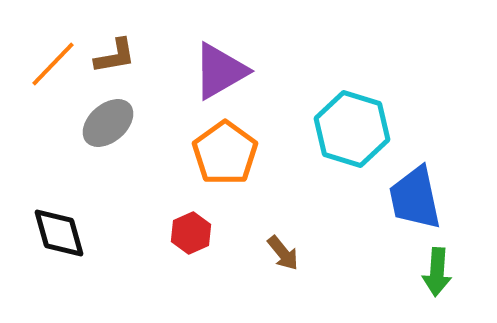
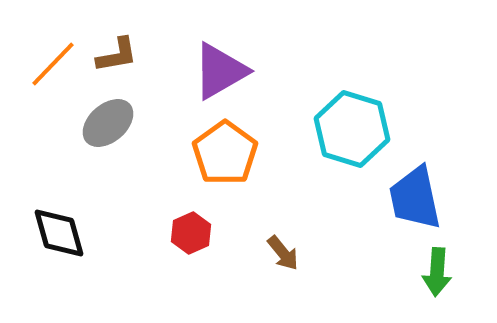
brown L-shape: moved 2 px right, 1 px up
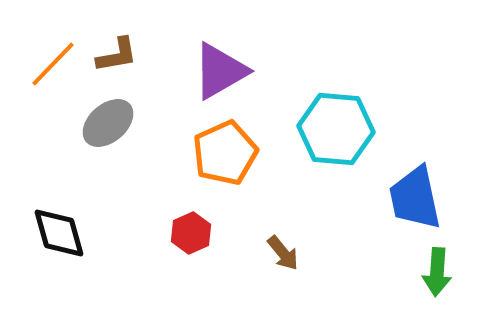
cyan hexagon: moved 16 px left; rotated 12 degrees counterclockwise
orange pentagon: rotated 12 degrees clockwise
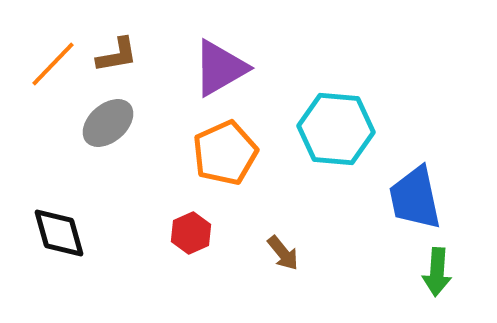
purple triangle: moved 3 px up
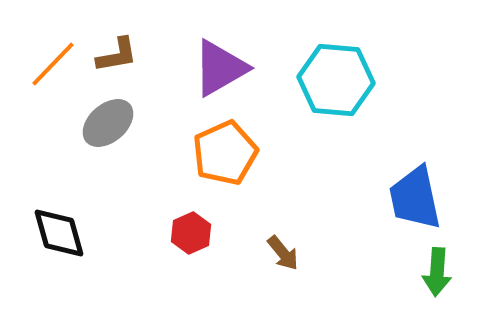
cyan hexagon: moved 49 px up
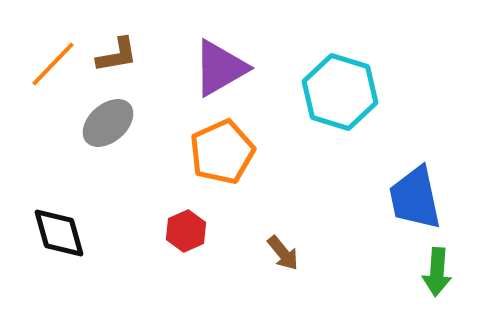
cyan hexagon: moved 4 px right, 12 px down; rotated 12 degrees clockwise
orange pentagon: moved 3 px left, 1 px up
red hexagon: moved 5 px left, 2 px up
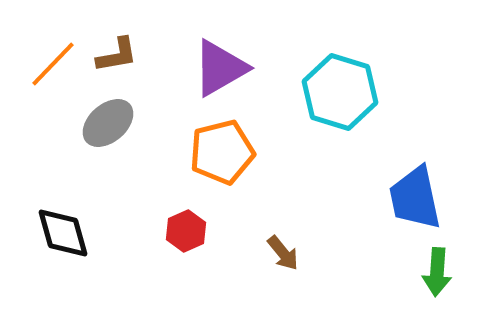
orange pentagon: rotated 10 degrees clockwise
black diamond: moved 4 px right
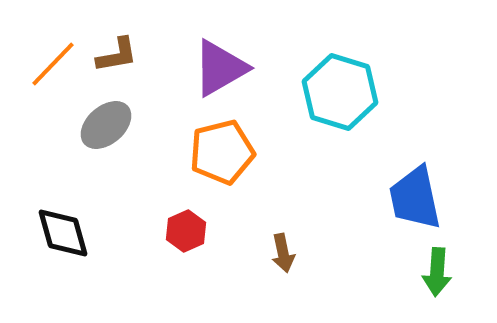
gray ellipse: moved 2 px left, 2 px down
brown arrow: rotated 27 degrees clockwise
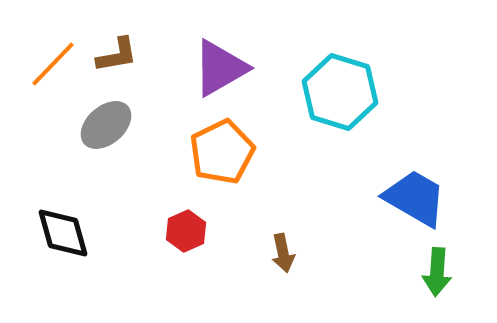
orange pentagon: rotated 12 degrees counterclockwise
blue trapezoid: rotated 132 degrees clockwise
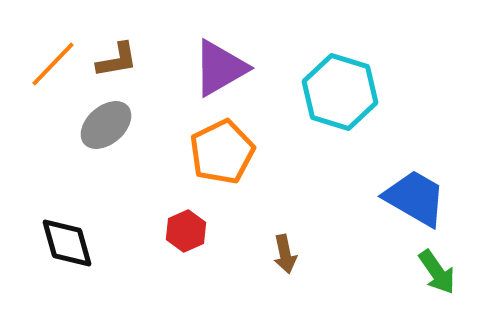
brown L-shape: moved 5 px down
black diamond: moved 4 px right, 10 px down
brown arrow: moved 2 px right, 1 px down
green arrow: rotated 39 degrees counterclockwise
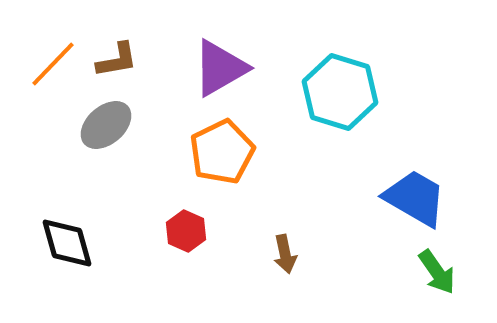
red hexagon: rotated 12 degrees counterclockwise
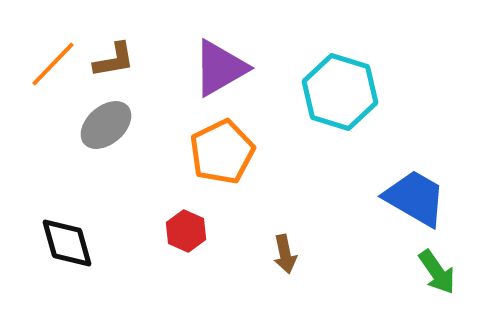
brown L-shape: moved 3 px left
